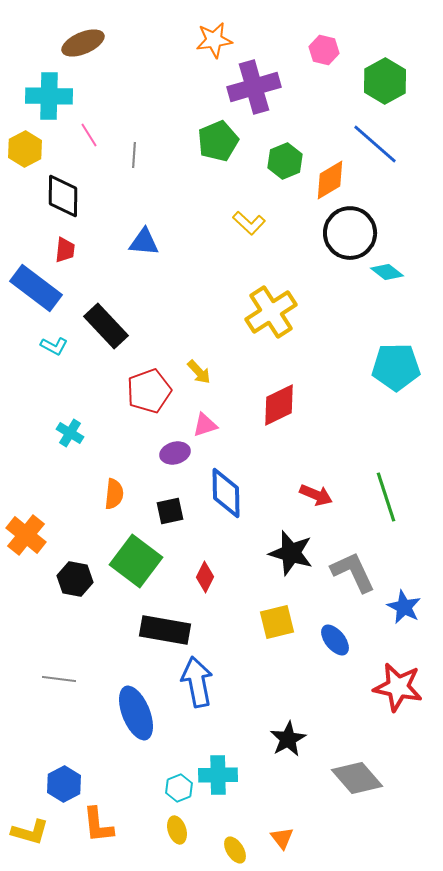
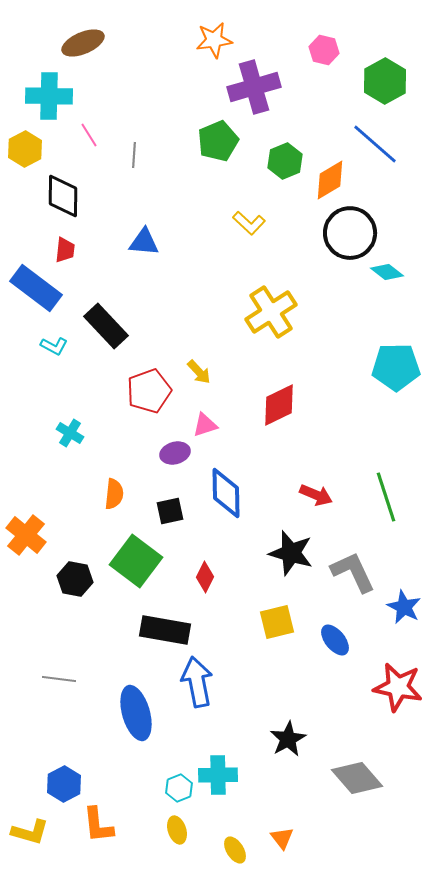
blue ellipse at (136, 713): rotated 6 degrees clockwise
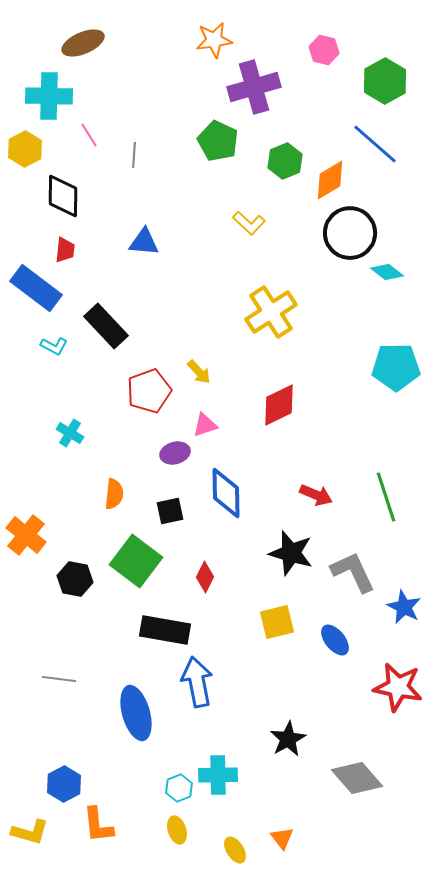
green pentagon at (218, 141): rotated 24 degrees counterclockwise
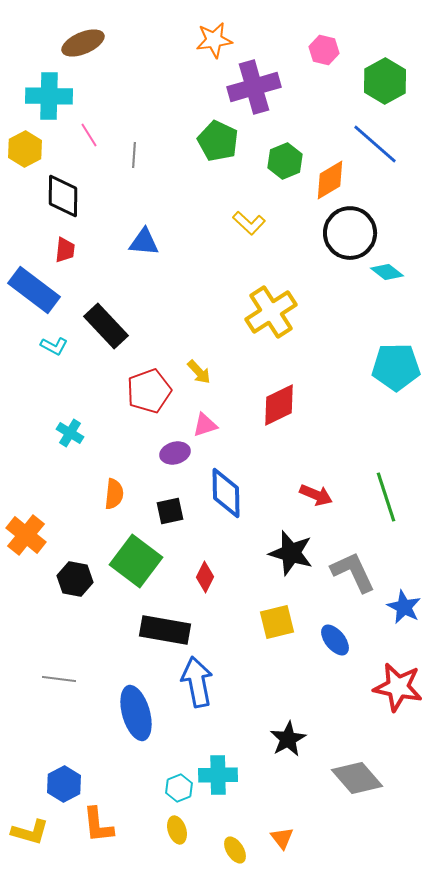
blue rectangle at (36, 288): moved 2 px left, 2 px down
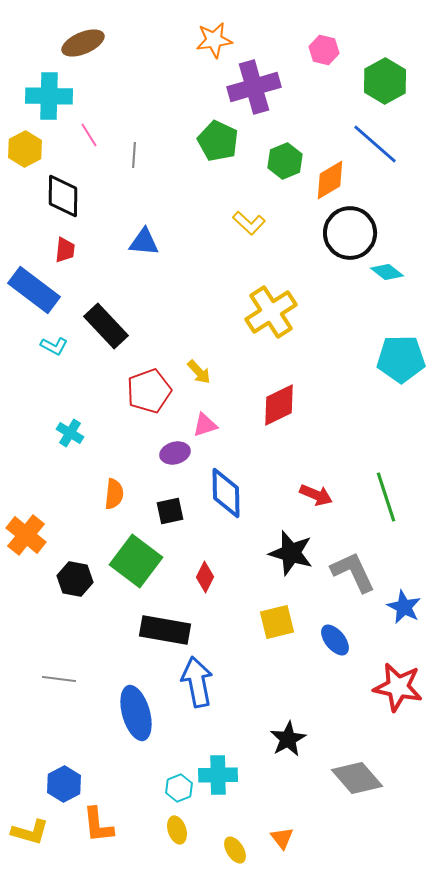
cyan pentagon at (396, 367): moved 5 px right, 8 px up
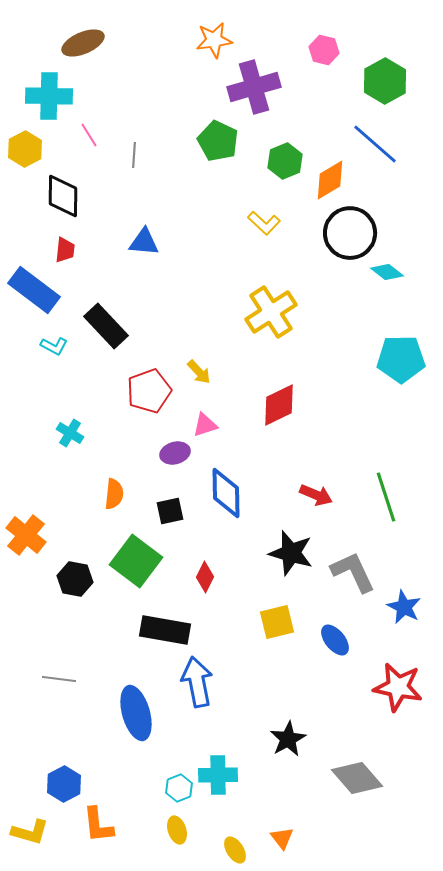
yellow L-shape at (249, 223): moved 15 px right
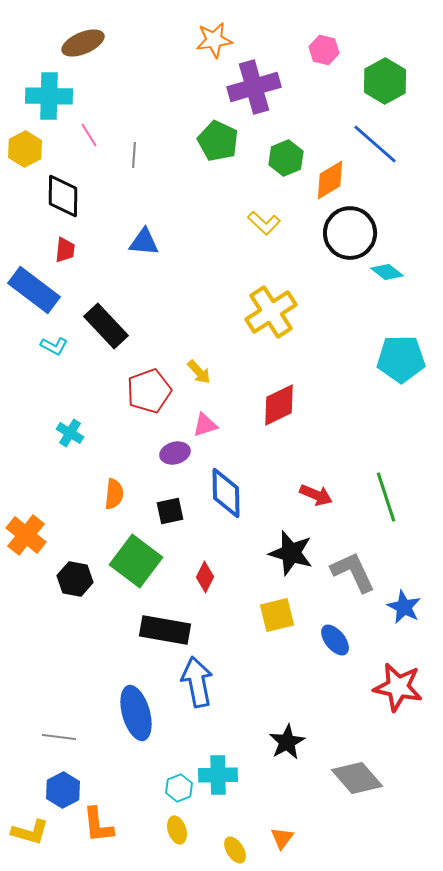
green hexagon at (285, 161): moved 1 px right, 3 px up
yellow square at (277, 622): moved 7 px up
gray line at (59, 679): moved 58 px down
black star at (288, 739): moved 1 px left, 3 px down
blue hexagon at (64, 784): moved 1 px left, 6 px down
orange triangle at (282, 838): rotated 15 degrees clockwise
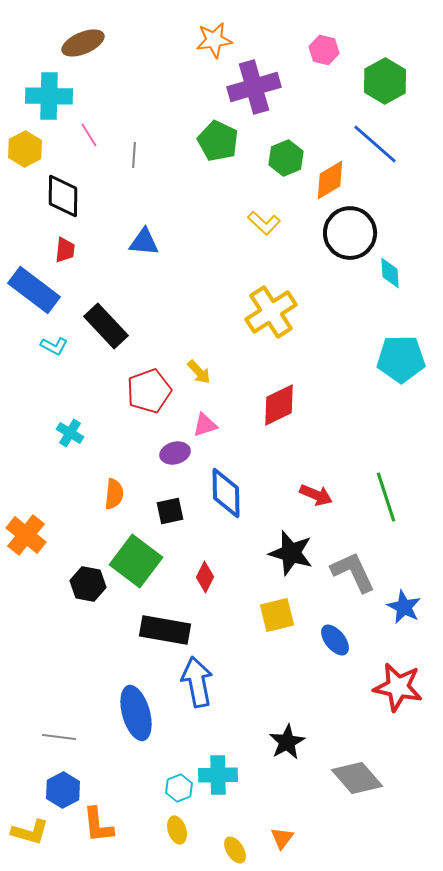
cyan diamond at (387, 272): moved 3 px right, 1 px down; rotated 48 degrees clockwise
black hexagon at (75, 579): moved 13 px right, 5 px down
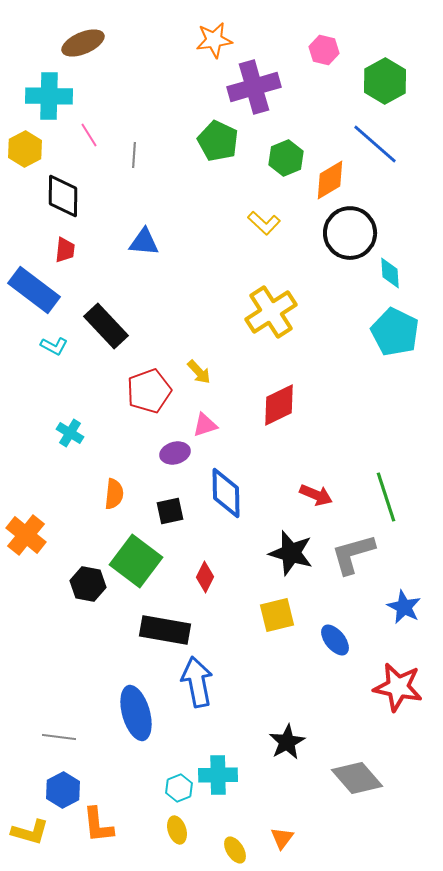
cyan pentagon at (401, 359): moved 6 px left, 27 px up; rotated 27 degrees clockwise
gray L-shape at (353, 572): moved 18 px up; rotated 81 degrees counterclockwise
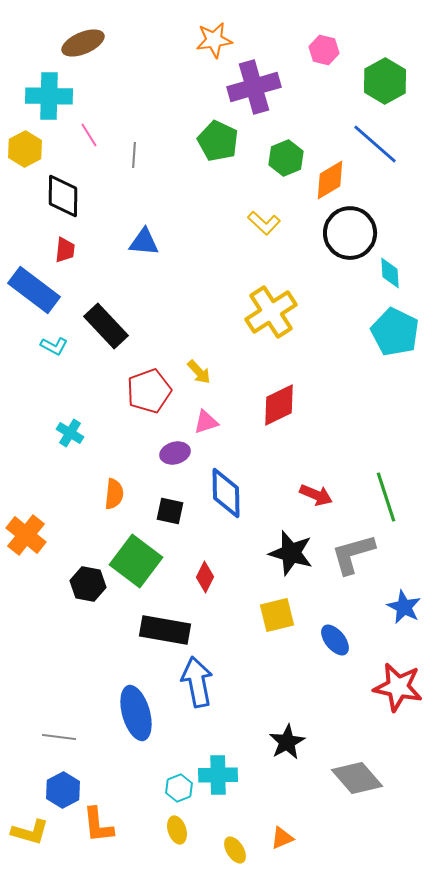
pink triangle at (205, 425): moved 1 px right, 3 px up
black square at (170, 511): rotated 24 degrees clockwise
orange triangle at (282, 838): rotated 30 degrees clockwise
